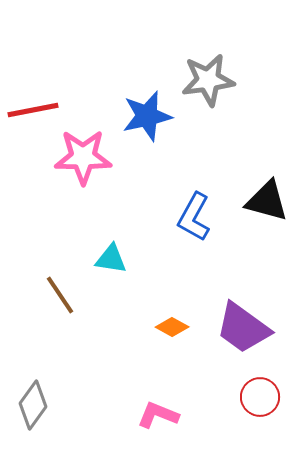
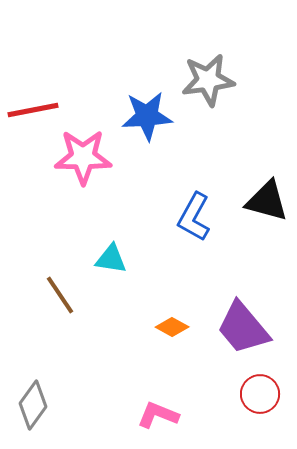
blue star: rotated 9 degrees clockwise
purple trapezoid: rotated 14 degrees clockwise
red circle: moved 3 px up
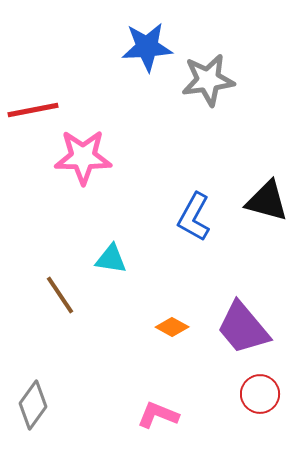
blue star: moved 69 px up
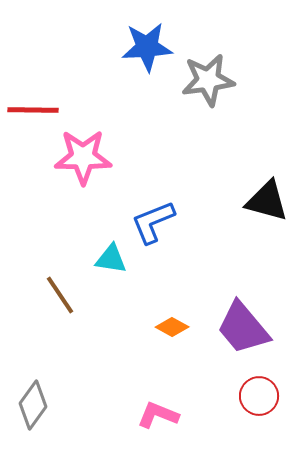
red line: rotated 12 degrees clockwise
blue L-shape: moved 41 px left, 5 px down; rotated 39 degrees clockwise
red circle: moved 1 px left, 2 px down
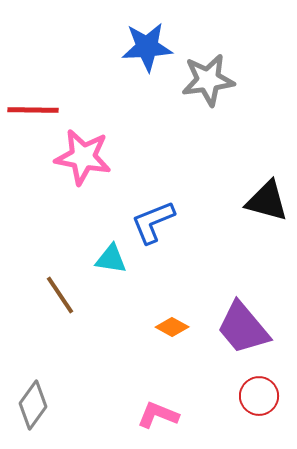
pink star: rotated 10 degrees clockwise
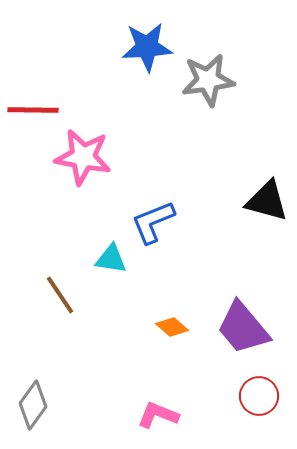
orange diamond: rotated 12 degrees clockwise
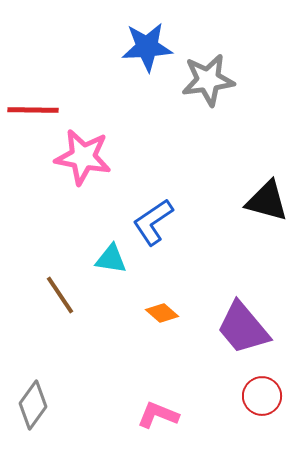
blue L-shape: rotated 12 degrees counterclockwise
orange diamond: moved 10 px left, 14 px up
red circle: moved 3 px right
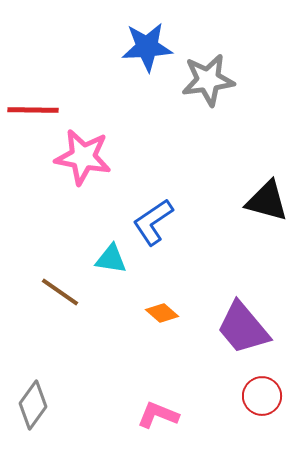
brown line: moved 3 px up; rotated 21 degrees counterclockwise
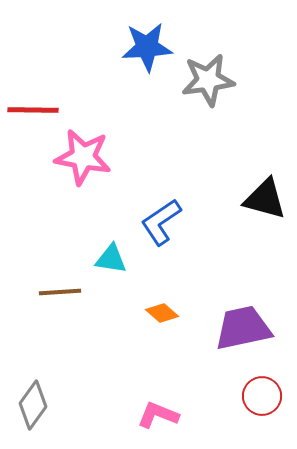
black triangle: moved 2 px left, 2 px up
blue L-shape: moved 8 px right
brown line: rotated 39 degrees counterclockwise
purple trapezoid: rotated 118 degrees clockwise
